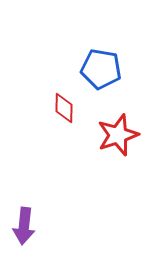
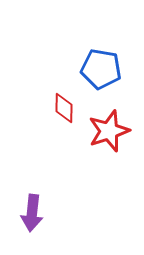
red star: moved 9 px left, 4 px up
purple arrow: moved 8 px right, 13 px up
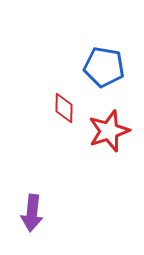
blue pentagon: moved 3 px right, 2 px up
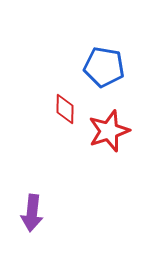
red diamond: moved 1 px right, 1 px down
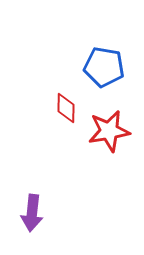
red diamond: moved 1 px right, 1 px up
red star: rotated 9 degrees clockwise
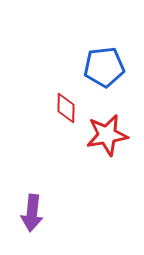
blue pentagon: rotated 15 degrees counterclockwise
red star: moved 2 px left, 4 px down
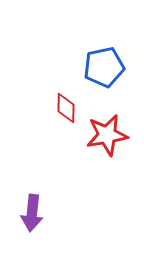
blue pentagon: rotated 6 degrees counterclockwise
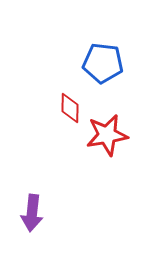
blue pentagon: moved 1 px left, 4 px up; rotated 18 degrees clockwise
red diamond: moved 4 px right
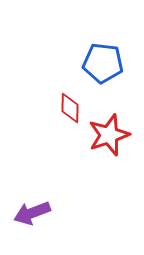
red star: moved 2 px right; rotated 9 degrees counterclockwise
purple arrow: rotated 63 degrees clockwise
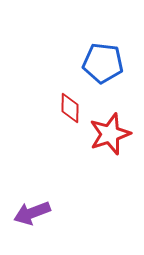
red star: moved 1 px right, 1 px up
